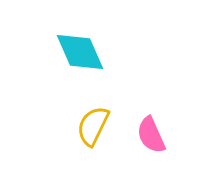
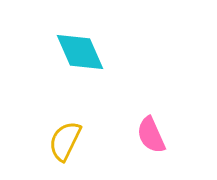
yellow semicircle: moved 28 px left, 15 px down
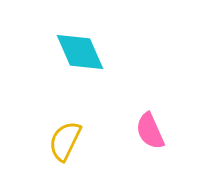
pink semicircle: moved 1 px left, 4 px up
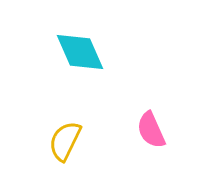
pink semicircle: moved 1 px right, 1 px up
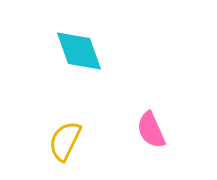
cyan diamond: moved 1 px left, 1 px up; rotated 4 degrees clockwise
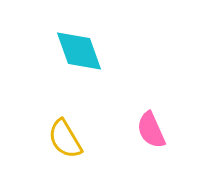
yellow semicircle: moved 2 px up; rotated 57 degrees counterclockwise
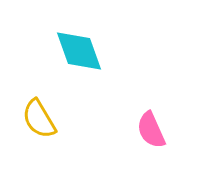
yellow semicircle: moved 26 px left, 20 px up
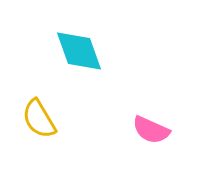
pink semicircle: rotated 42 degrees counterclockwise
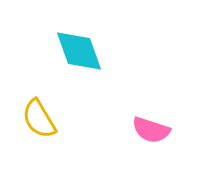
pink semicircle: rotated 6 degrees counterclockwise
